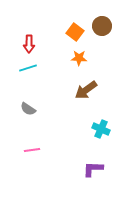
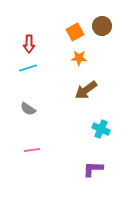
orange square: rotated 24 degrees clockwise
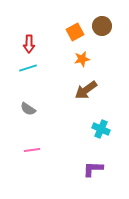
orange star: moved 3 px right, 1 px down; rotated 14 degrees counterclockwise
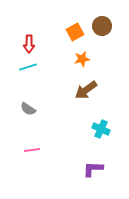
cyan line: moved 1 px up
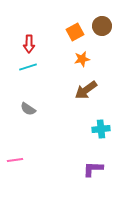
cyan cross: rotated 30 degrees counterclockwise
pink line: moved 17 px left, 10 px down
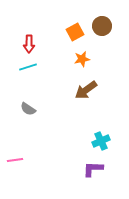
cyan cross: moved 12 px down; rotated 18 degrees counterclockwise
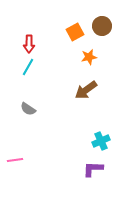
orange star: moved 7 px right, 2 px up
cyan line: rotated 42 degrees counterclockwise
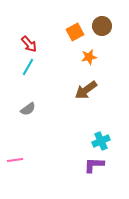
red arrow: rotated 42 degrees counterclockwise
gray semicircle: rotated 70 degrees counterclockwise
purple L-shape: moved 1 px right, 4 px up
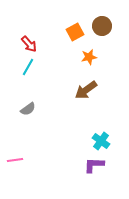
cyan cross: rotated 30 degrees counterclockwise
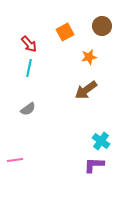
orange square: moved 10 px left
cyan line: moved 1 px right, 1 px down; rotated 18 degrees counterclockwise
